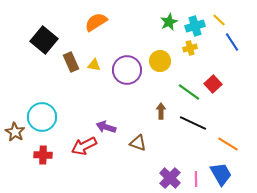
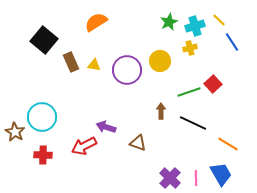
green line: rotated 55 degrees counterclockwise
pink line: moved 1 px up
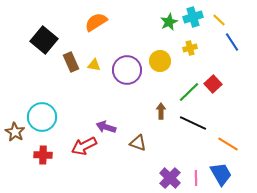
cyan cross: moved 2 px left, 9 px up
green line: rotated 25 degrees counterclockwise
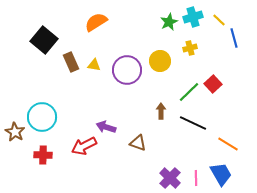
blue line: moved 2 px right, 4 px up; rotated 18 degrees clockwise
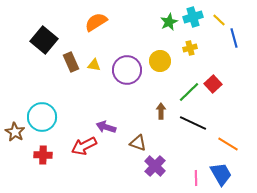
purple cross: moved 15 px left, 12 px up
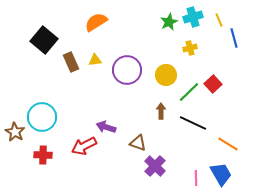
yellow line: rotated 24 degrees clockwise
yellow circle: moved 6 px right, 14 px down
yellow triangle: moved 1 px right, 5 px up; rotated 16 degrees counterclockwise
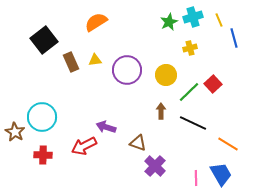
black square: rotated 12 degrees clockwise
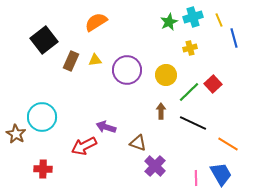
brown rectangle: moved 1 px up; rotated 48 degrees clockwise
brown star: moved 1 px right, 2 px down
red cross: moved 14 px down
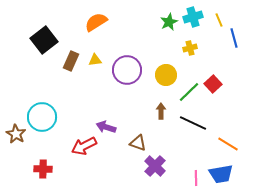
blue trapezoid: rotated 110 degrees clockwise
